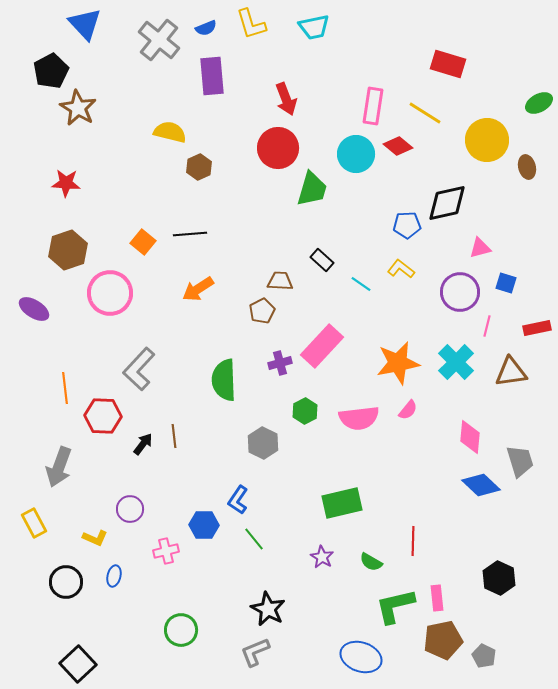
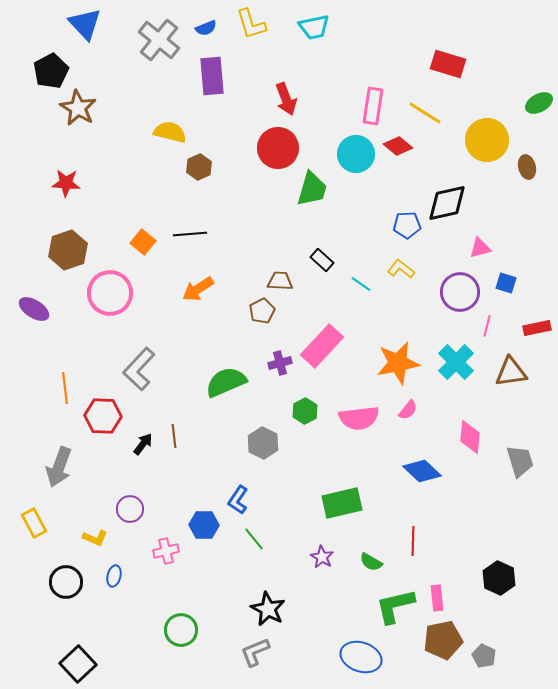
green semicircle at (224, 380): moved 2 px right, 2 px down; rotated 69 degrees clockwise
blue diamond at (481, 485): moved 59 px left, 14 px up
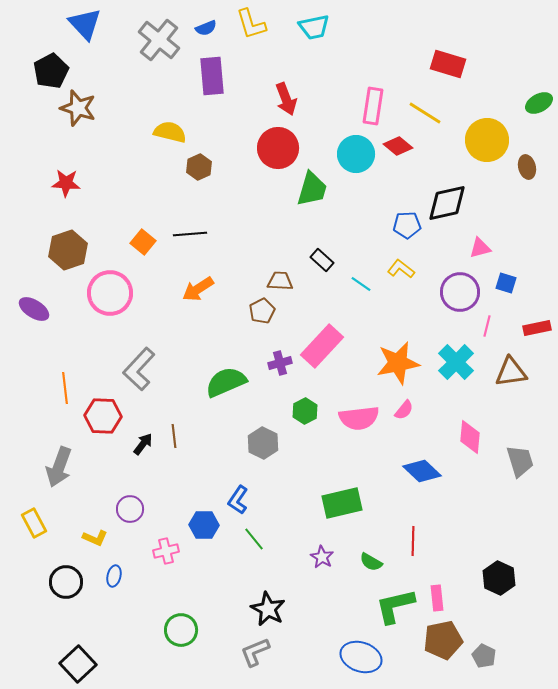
brown star at (78, 108): rotated 12 degrees counterclockwise
pink semicircle at (408, 410): moved 4 px left
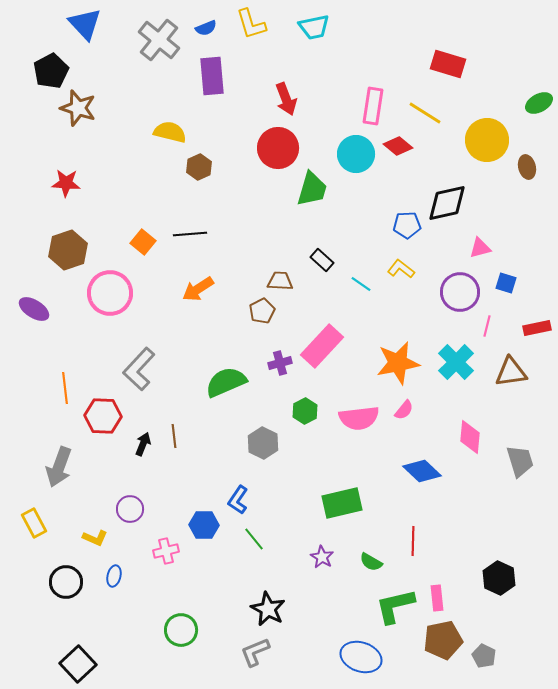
black arrow at (143, 444): rotated 15 degrees counterclockwise
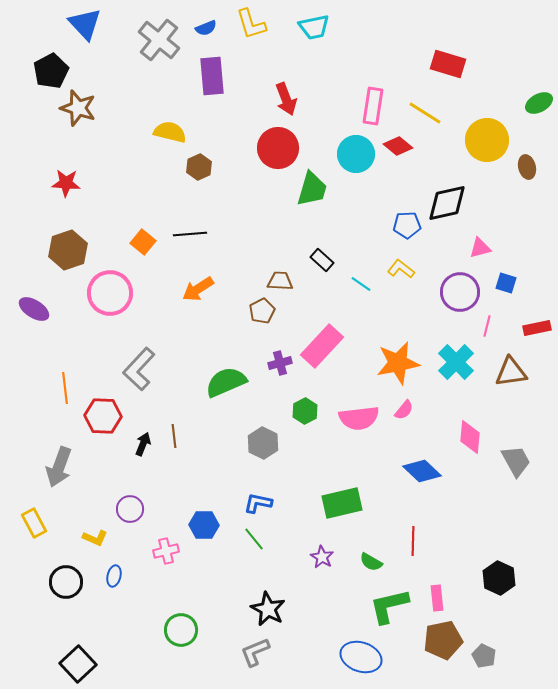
gray trapezoid at (520, 461): moved 4 px left; rotated 12 degrees counterclockwise
blue L-shape at (238, 500): moved 20 px right, 3 px down; rotated 68 degrees clockwise
green L-shape at (395, 606): moved 6 px left
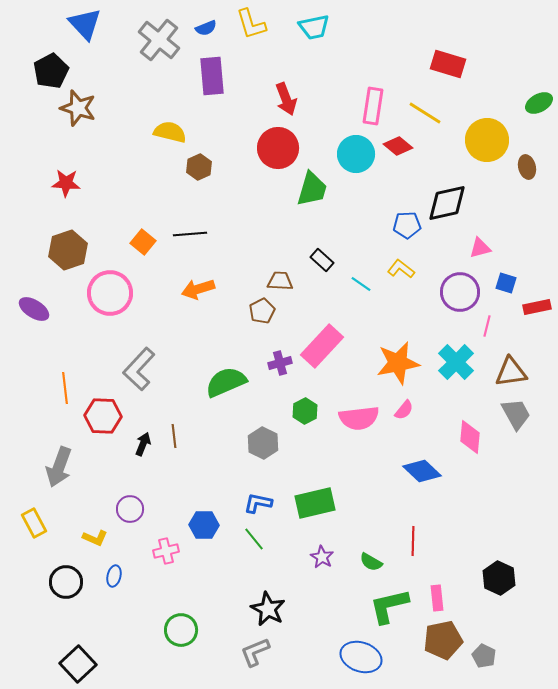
orange arrow at (198, 289): rotated 16 degrees clockwise
red rectangle at (537, 328): moved 21 px up
gray trapezoid at (516, 461): moved 47 px up
green rectangle at (342, 503): moved 27 px left
